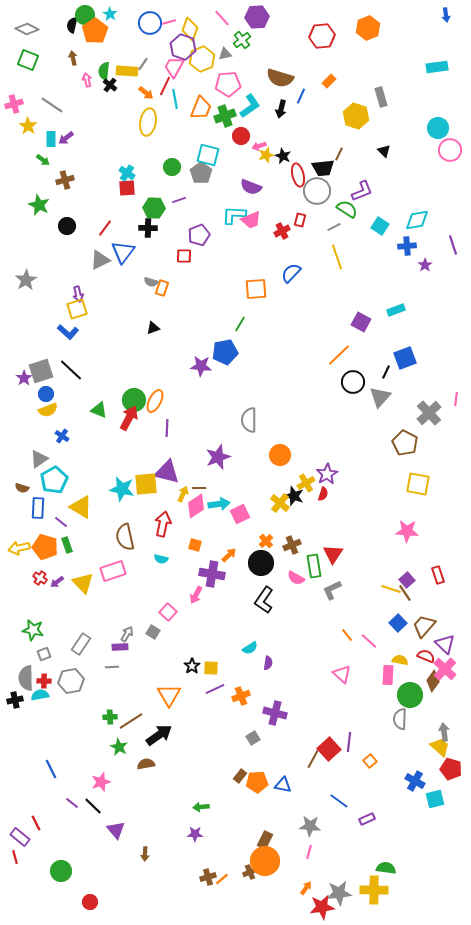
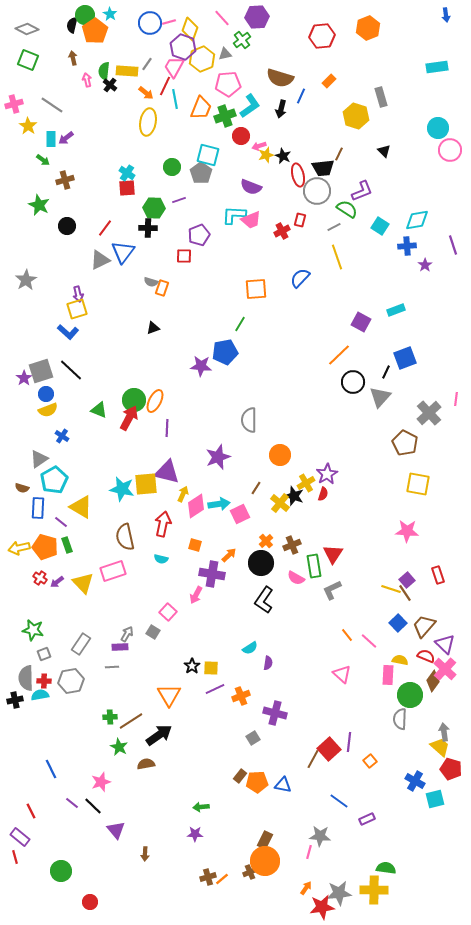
gray line at (143, 64): moved 4 px right
blue semicircle at (291, 273): moved 9 px right, 5 px down
brown line at (199, 488): moved 57 px right; rotated 56 degrees counterclockwise
red line at (36, 823): moved 5 px left, 12 px up
gray star at (310, 826): moved 10 px right, 10 px down
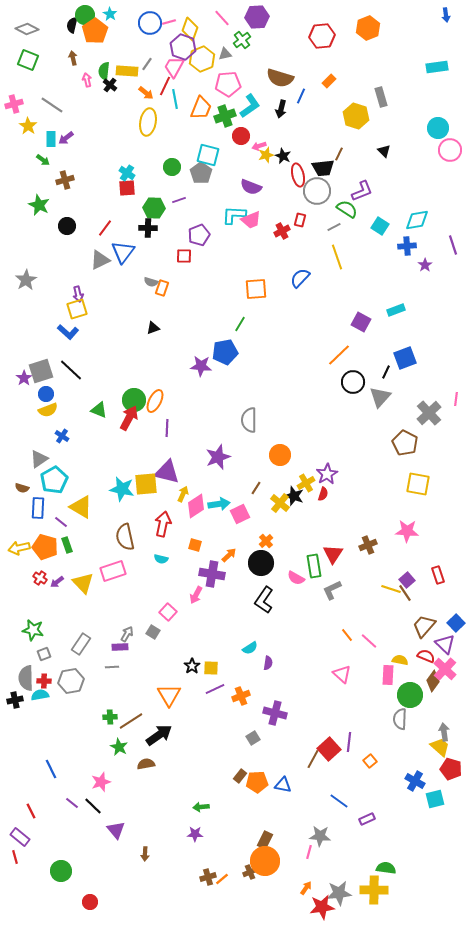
brown cross at (292, 545): moved 76 px right
blue square at (398, 623): moved 58 px right
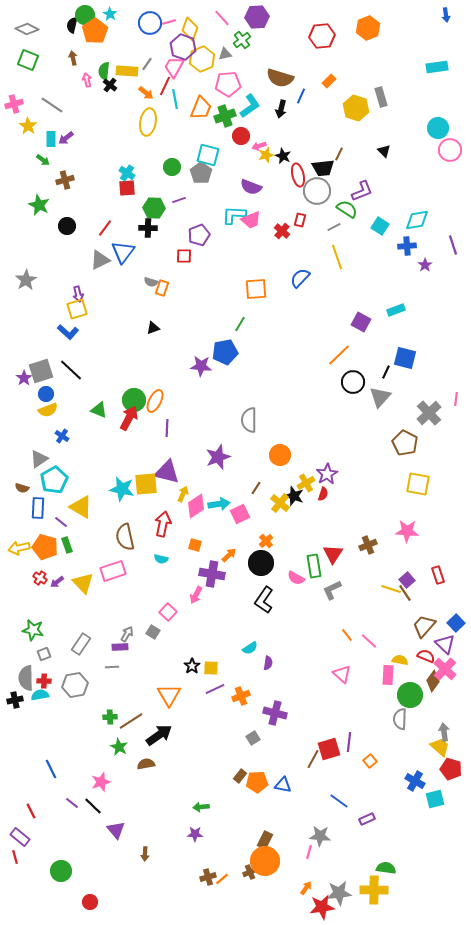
yellow hexagon at (356, 116): moved 8 px up
red cross at (282, 231): rotated 21 degrees counterclockwise
blue square at (405, 358): rotated 35 degrees clockwise
gray hexagon at (71, 681): moved 4 px right, 4 px down
red square at (329, 749): rotated 25 degrees clockwise
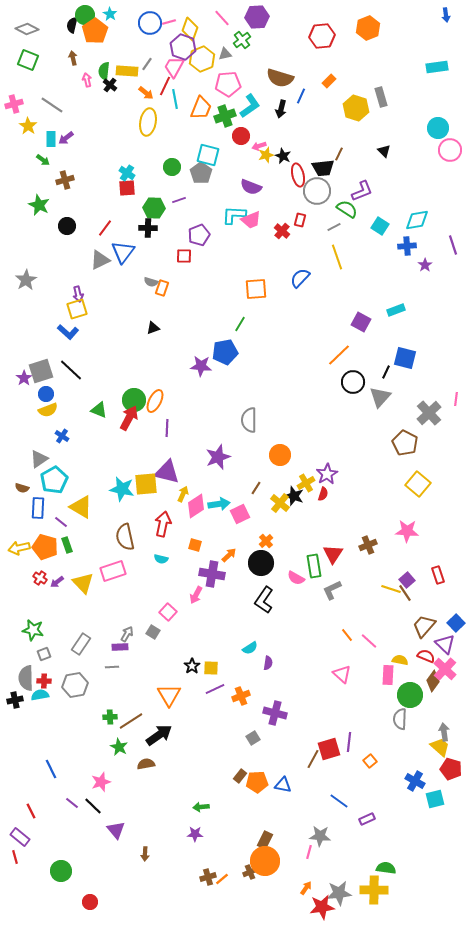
yellow square at (418, 484): rotated 30 degrees clockwise
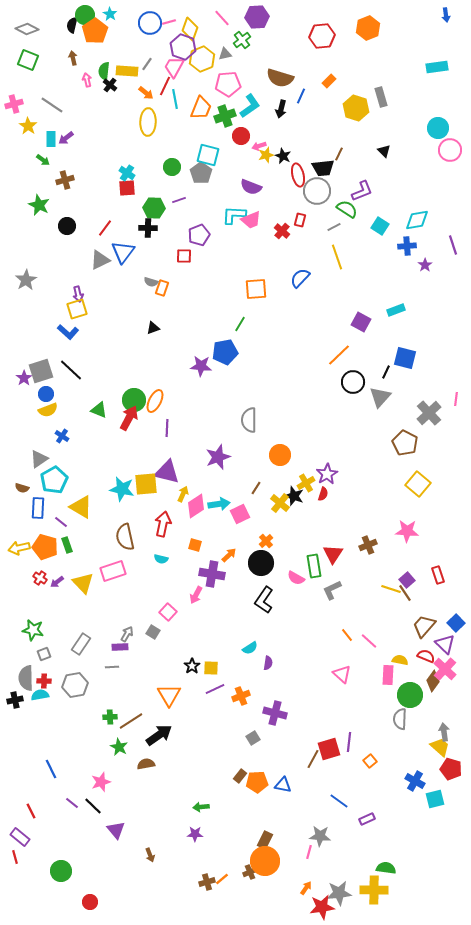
yellow ellipse at (148, 122): rotated 8 degrees counterclockwise
brown arrow at (145, 854): moved 5 px right, 1 px down; rotated 24 degrees counterclockwise
brown cross at (208, 877): moved 1 px left, 5 px down
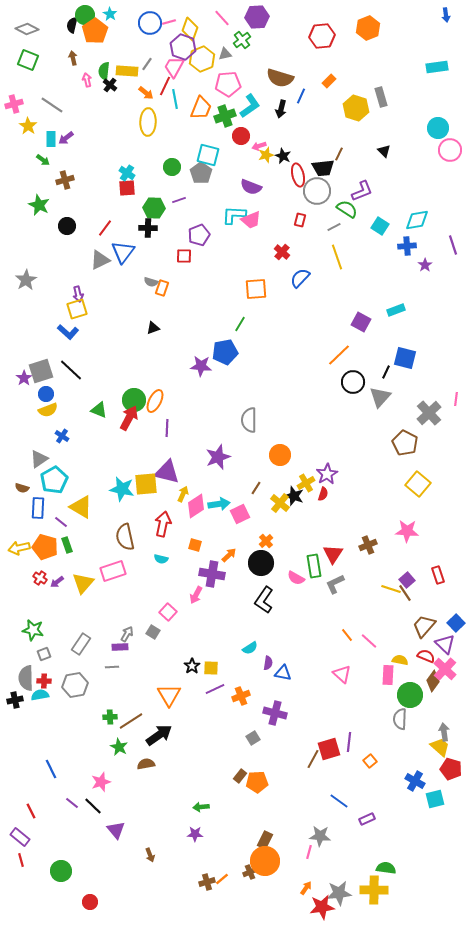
red cross at (282, 231): moved 21 px down
yellow triangle at (83, 583): rotated 25 degrees clockwise
gray L-shape at (332, 590): moved 3 px right, 6 px up
blue triangle at (283, 785): moved 112 px up
red line at (15, 857): moved 6 px right, 3 px down
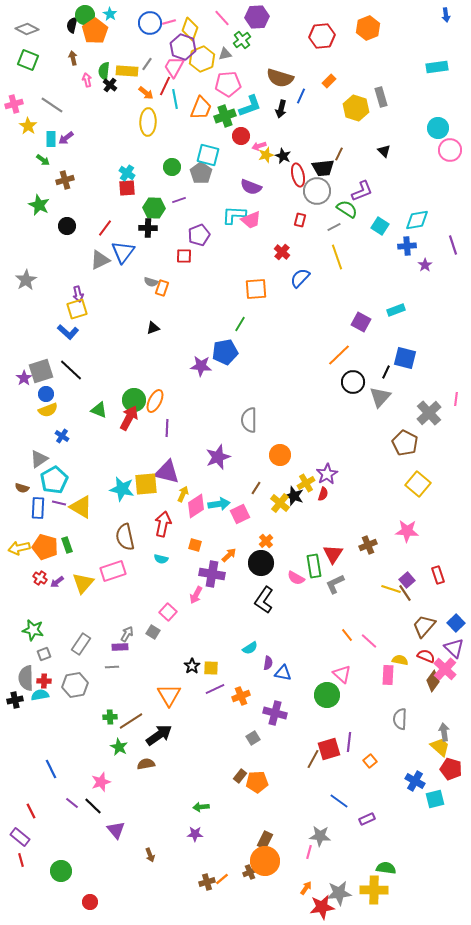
cyan L-shape at (250, 106): rotated 15 degrees clockwise
purple line at (61, 522): moved 2 px left, 19 px up; rotated 24 degrees counterclockwise
purple triangle at (445, 644): moved 9 px right, 4 px down
green circle at (410, 695): moved 83 px left
